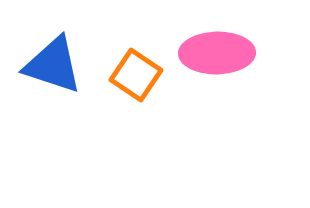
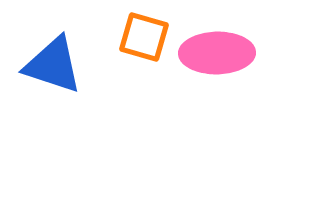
orange square: moved 8 px right, 38 px up; rotated 18 degrees counterclockwise
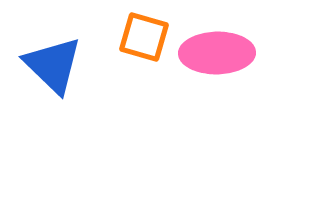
blue triangle: rotated 26 degrees clockwise
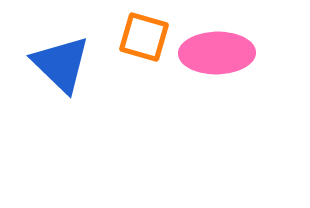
blue triangle: moved 8 px right, 1 px up
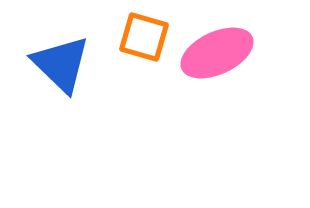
pink ellipse: rotated 24 degrees counterclockwise
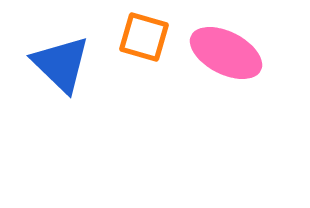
pink ellipse: moved 9 px right; rotated 52 degrees clockwise
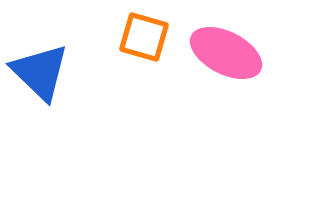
blue triangle: moved 21 px left, 8 px down
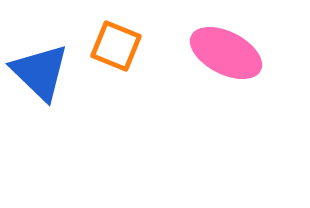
orange square: moved 28 px left, 9 px down; rotated 6 degrees clockwise
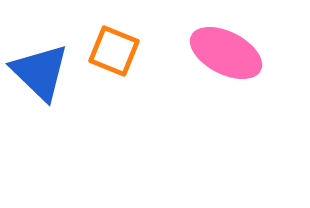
orange square: moved 2 px left, 5 px down
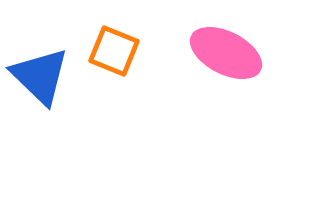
blue triangle: moved 4 px down
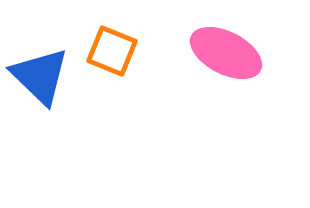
orange square: moved 2 px left
